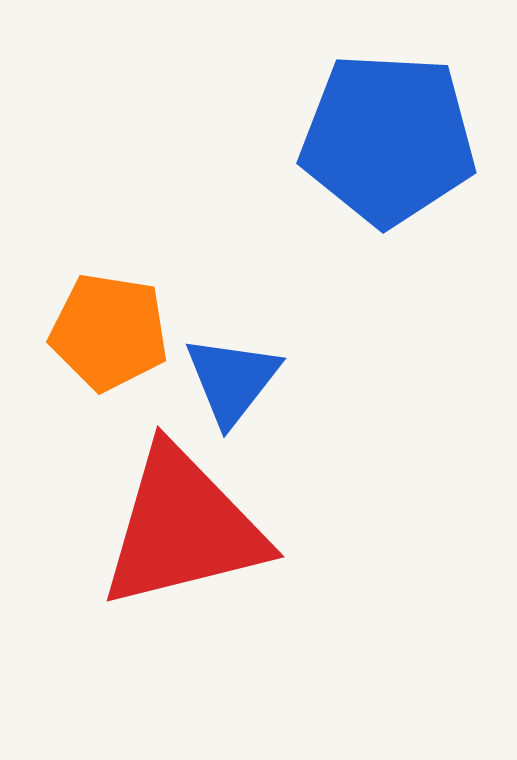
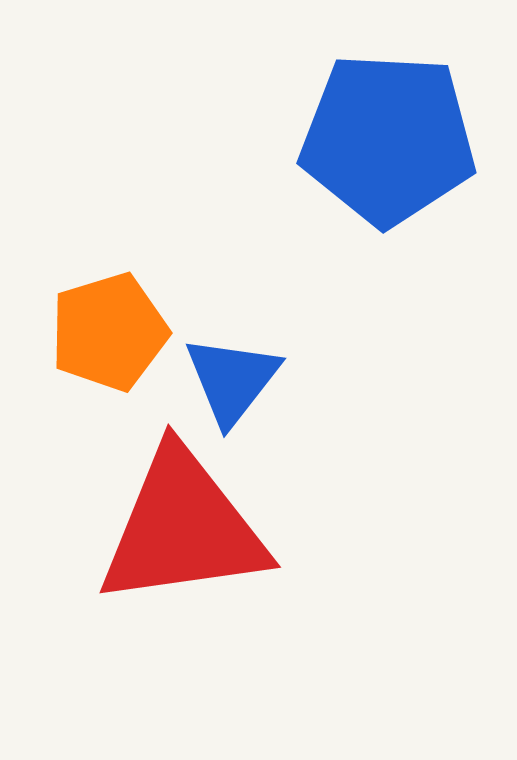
orange pentagon: rotated 26 degrees counterclockwise
red triangle: rotated 6 degrees clockwise
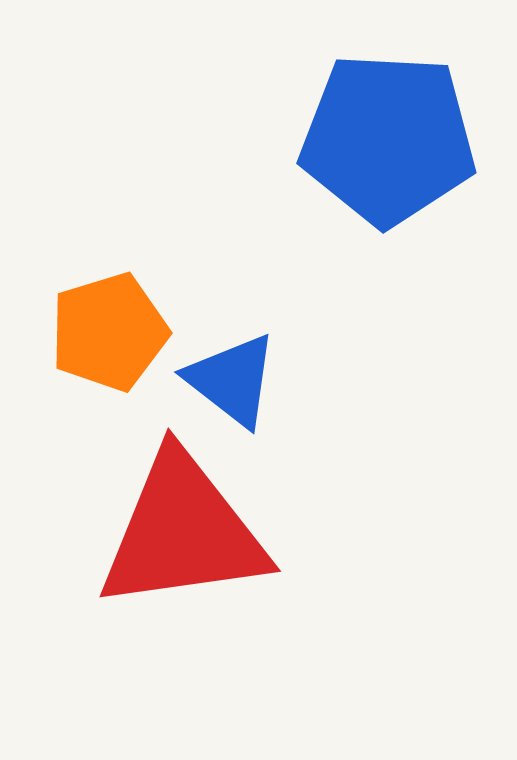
blue triangle: rotated 30 degrees counterclockwise
red triangle: moved 4 px down
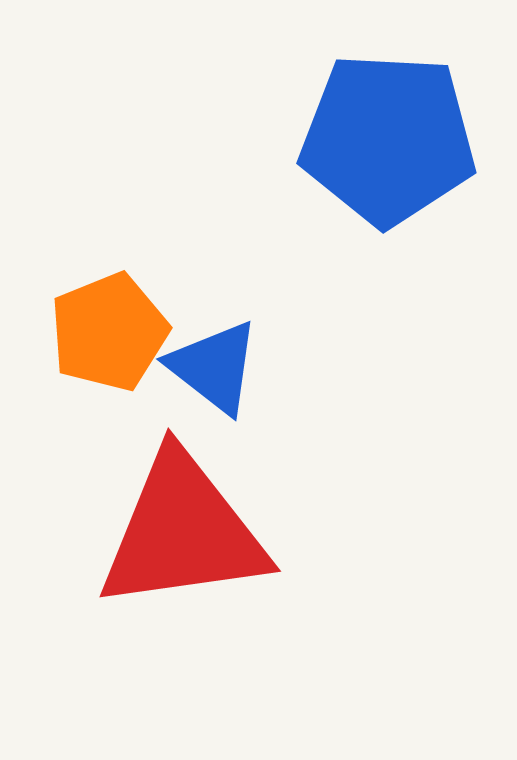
orange pentagon: rotated 5 degrees counterclockwise
blue triangle: moved 18 px left, 13 px up
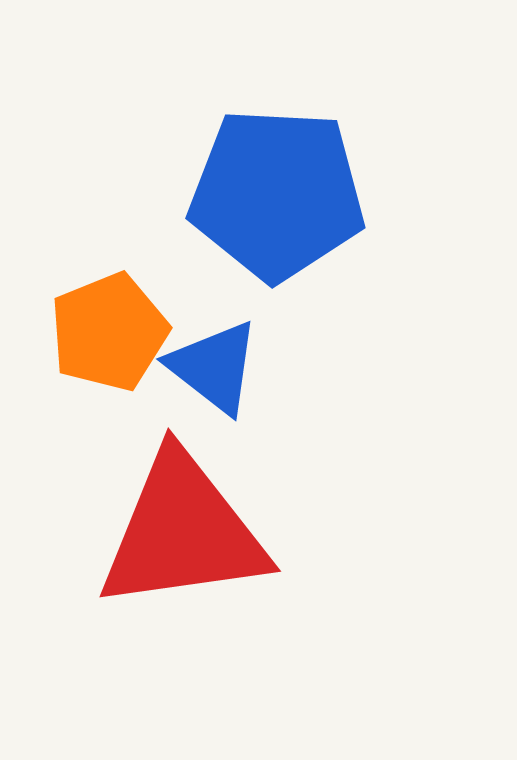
blue pentagon: moved 111 px left, 55 px down
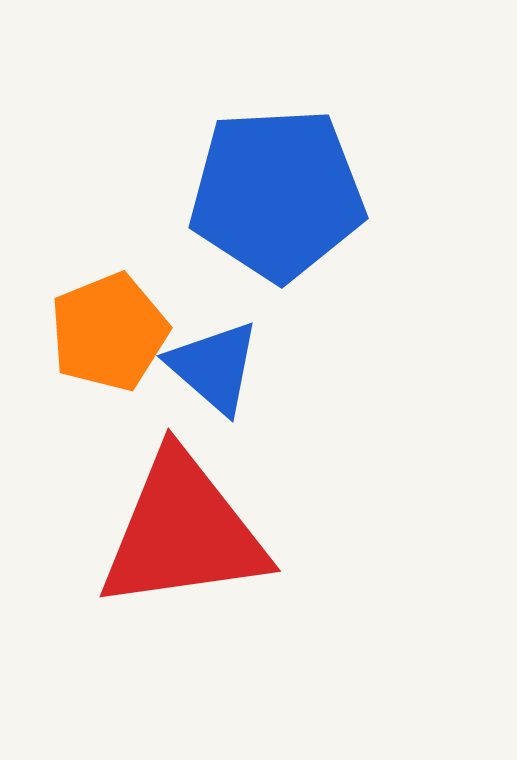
blue pentagon: rotated 6 degrees counterclockwise
blue triangle: rotated 3 degrees clockwise
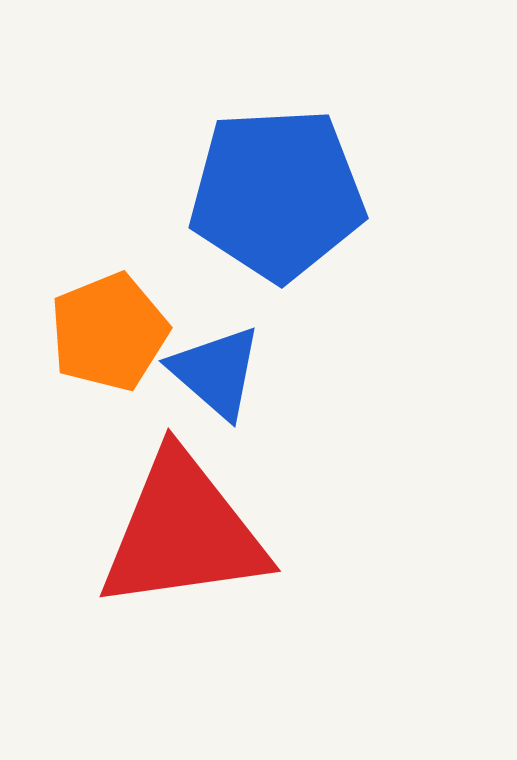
blue triangle: moved 2 px right, 5 px down
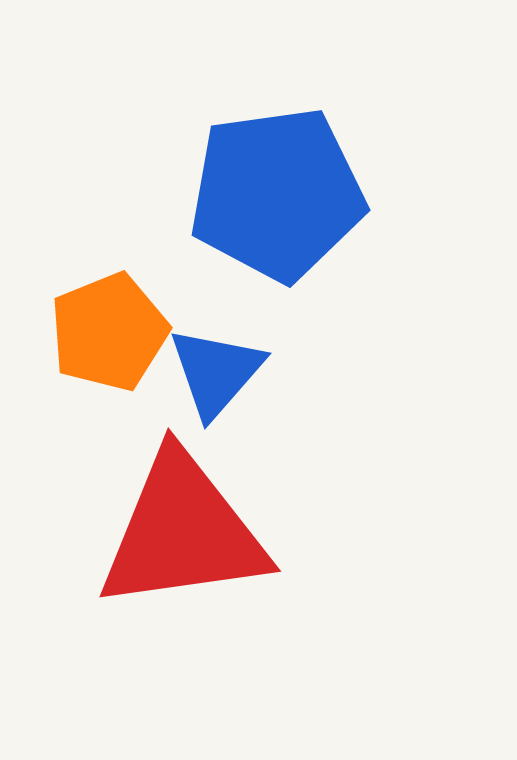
blue pentagon: rotated 5 degrees counterclockwise
blue triangle: rotated 30 degrees clockwise
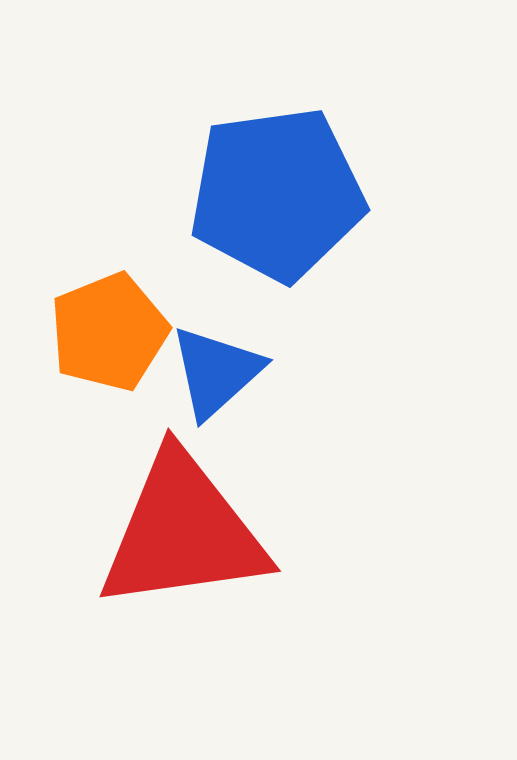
blue triangle: rotated 7 degrees clockwise
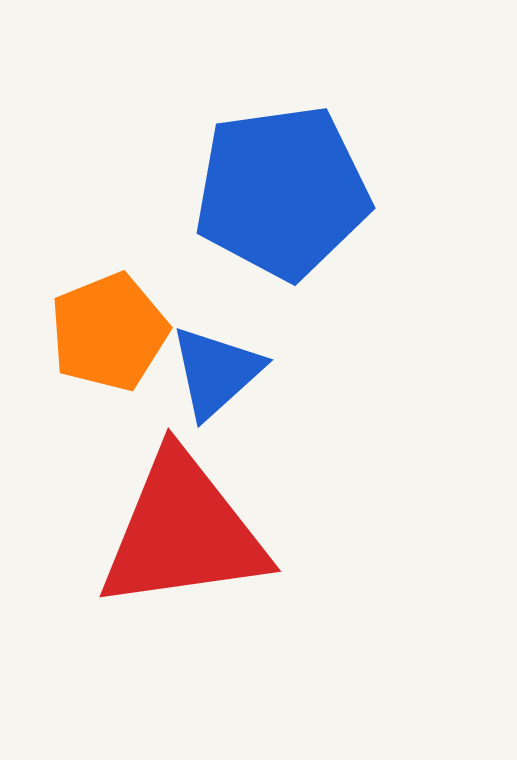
blue pentagon: moved 5 px right, 2 px up
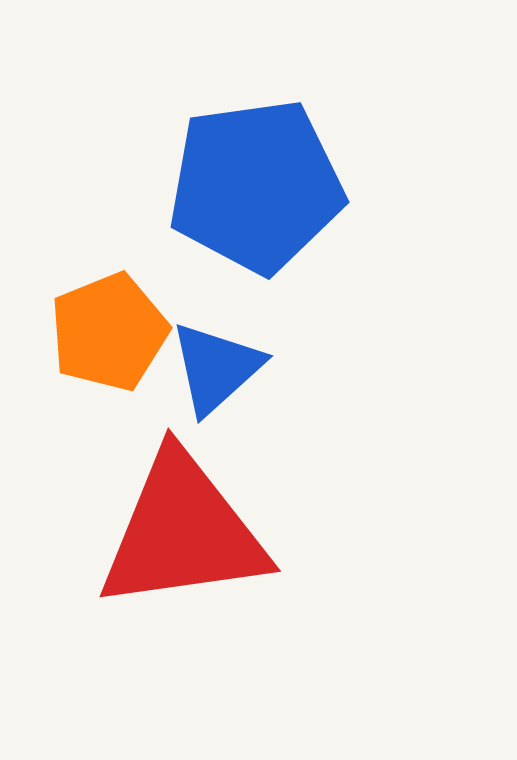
blue pentagon: moved 26 px left, 6 px up
blue triangle: moved 4 px up
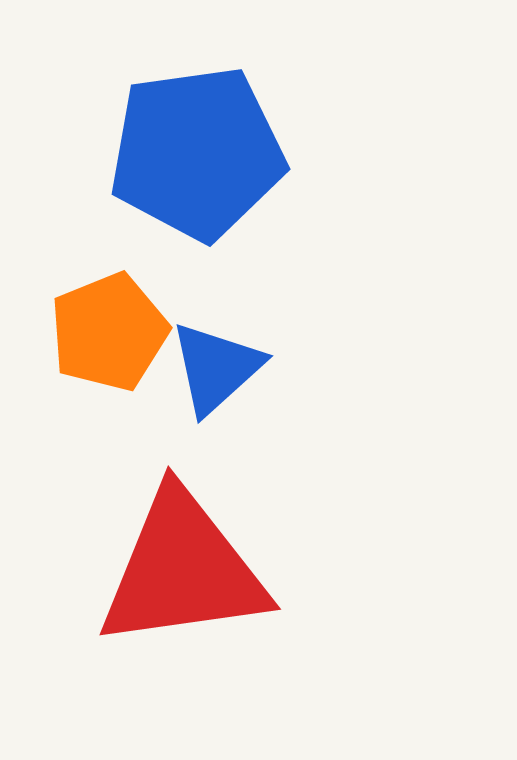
blue pentagon: moved 59 px left, 33 px up
red triangle: moved 38 px down
